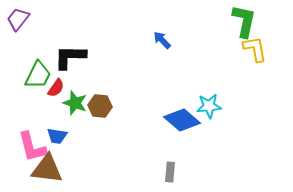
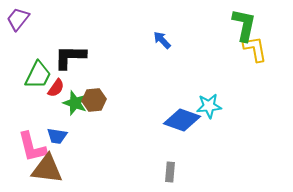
green L-shape: moved 4 px down
brown hexagon: moved 6 px left, 6 px up; rotated 10 degrees counterclockwise
blue diamond: rotated 21 degrees counterclockwise
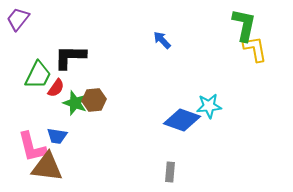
brown triangle: moved 2 px up
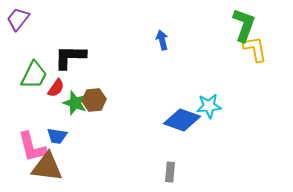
green L-shape: rotated 8 degrees clockwise
blue arrow: rotated 30 degrees clockwise
green trapezoid: moved 4 px left
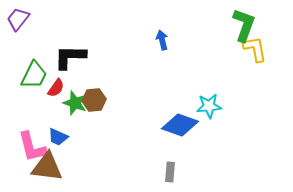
blue diamond: moved 2 px left, 5 px down
blue trapezoid: moved 1 px right, 1 px down; rotated 15 degrees clockwise
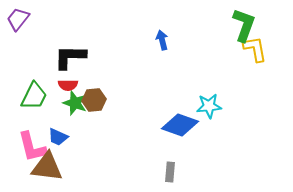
green trapezoid: moved 21 px down
red semicircle: moved 12 px right, 3 px up; rotated 54 degrees clockwise
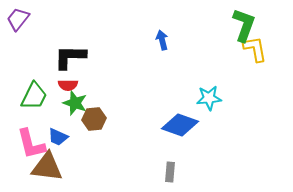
brown hexagon: moved 19 px down
cyan star: moved 8 px up
pink L-shape: moved 1 px left, 3 px up
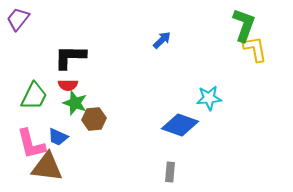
blue arrow: rotated 60 degrees clockwise
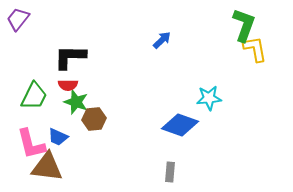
green star: moved 1 px right, 1 px up
